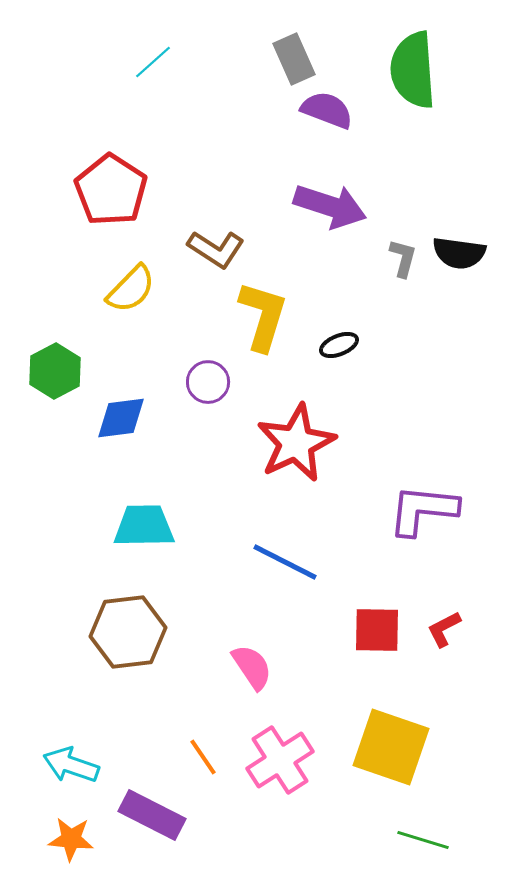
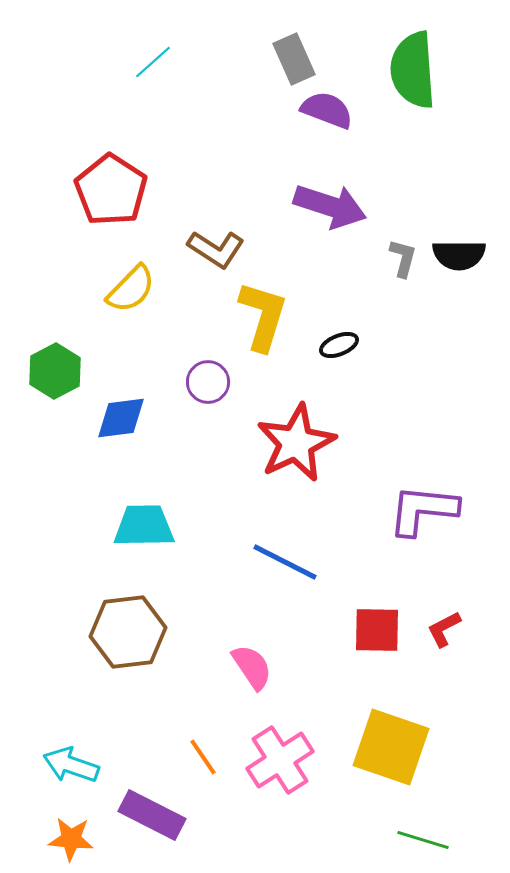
black semicircle: moved 2 px down; rotated 8 degrees counterclockwise
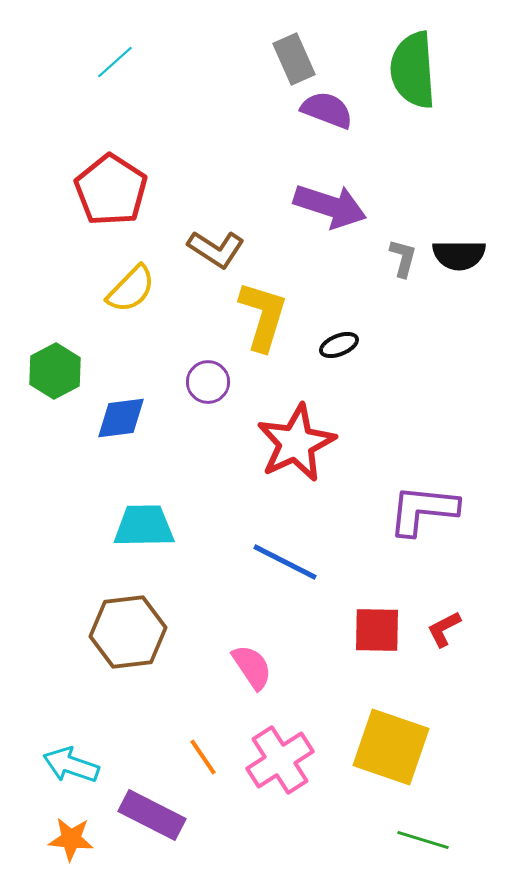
cyan line: moved 38 px left
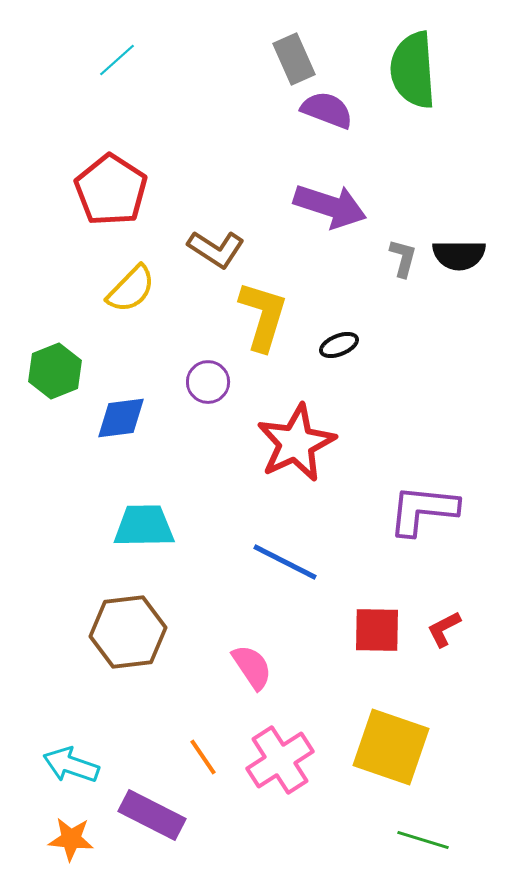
cyan line: moved 2 px right, 2 px up
green hexagon: rotated 6 degrees clockwise
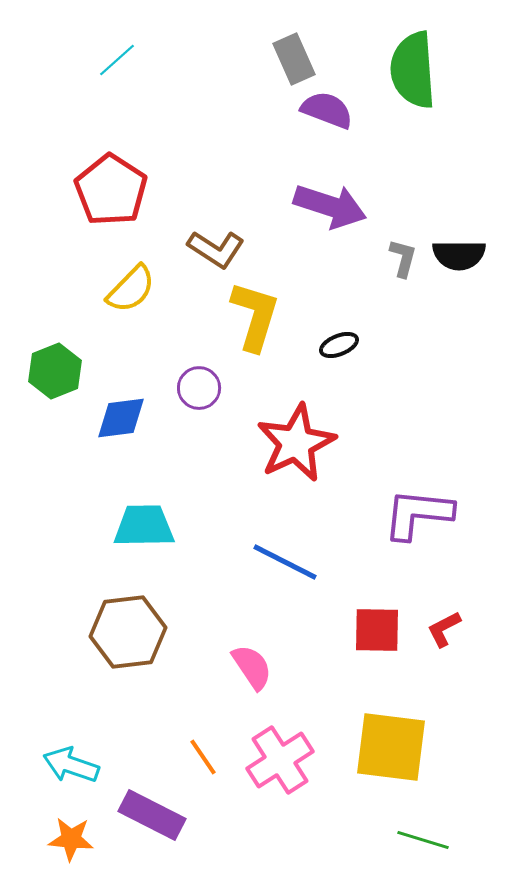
yellow L-shape: moved 8 px left
purple circle: moved 9 px left, 6 px down
purple L-shape: moved 5 px left, 4 px down
yellow square: rotated 12 degrees counterclockwise
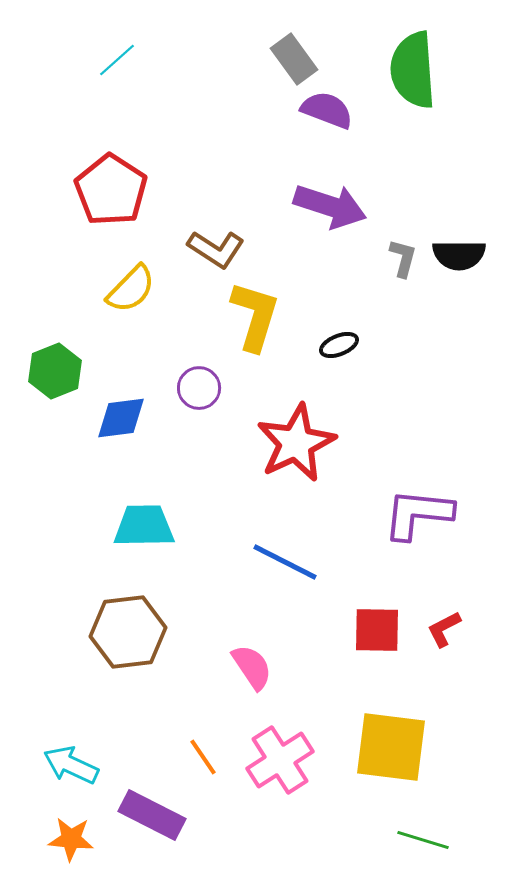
gray rectangle: rotated 12 degrees counterclockwise
cyan arrow: rotated 6 degrees clockwise
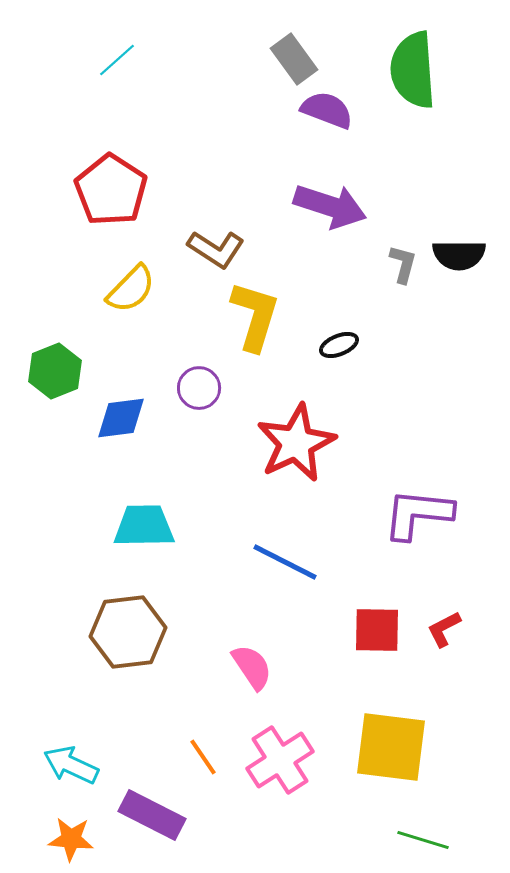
gray L-shape: moved 6 px down
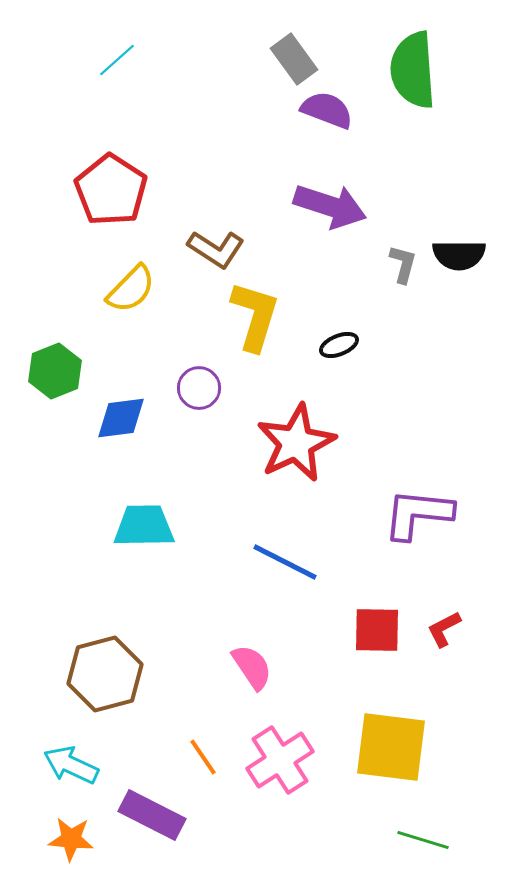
brown hexagon: moved 23 px left, 42 px down; rotated 8 degrees counterclockwise
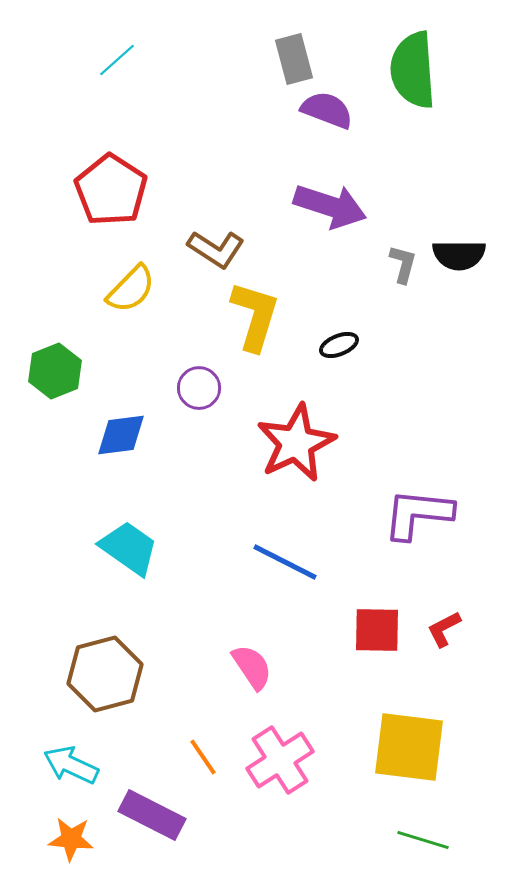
gray rectangle: rotated 21 degrees clockwise
blue diamond: moved 17 px down
cyan trapezoid: moved 15 px left, 22 px down; rotated 36 degrees clockwise
yellow square: moved 18 px right
